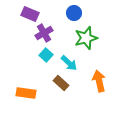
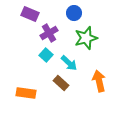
purple cross: moved 5 px right
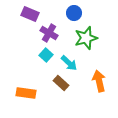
purple cross: rotated 30 degrees counterclockwise
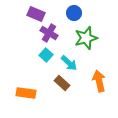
purple rectangle: moved 6 px right
brown rectangle: moved 1 px right
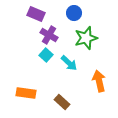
purple cross: moved 2 px down
brown rectangle: moved 19 px down
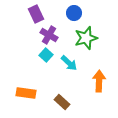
purple rectangle: rotated 42 degrees clockwise
orange arrow: rotated 15 degrees clockwise
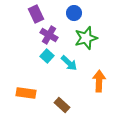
cyan square: moved 1 px right, 1 px down
brown rectangle: moved 3 px down
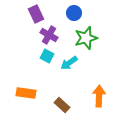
cyan square: rotated 16 degrees counterclockwise
cyan arrow: rotated 102 degrees clockwise
orange arrow: moved 15 px down
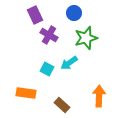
purple rectangle: moved 1 px left, 1 px down
cyan square: moved 13 px down
